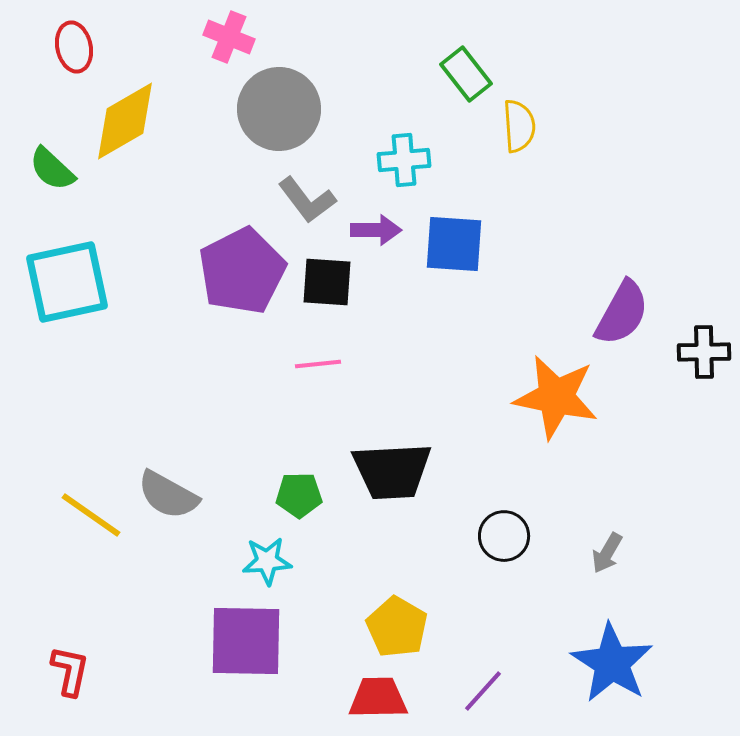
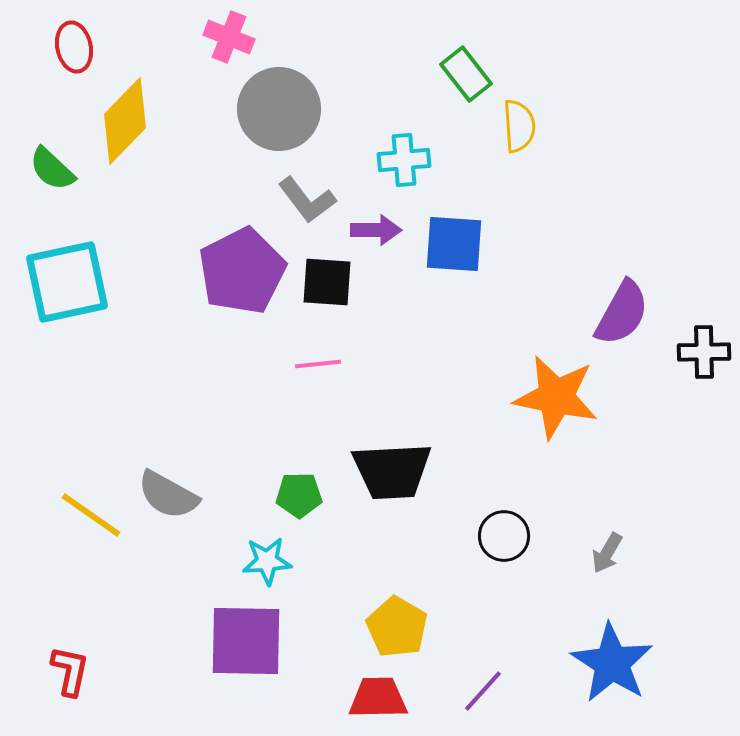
yellow diamond: rotated 16 degrees counterclockwise
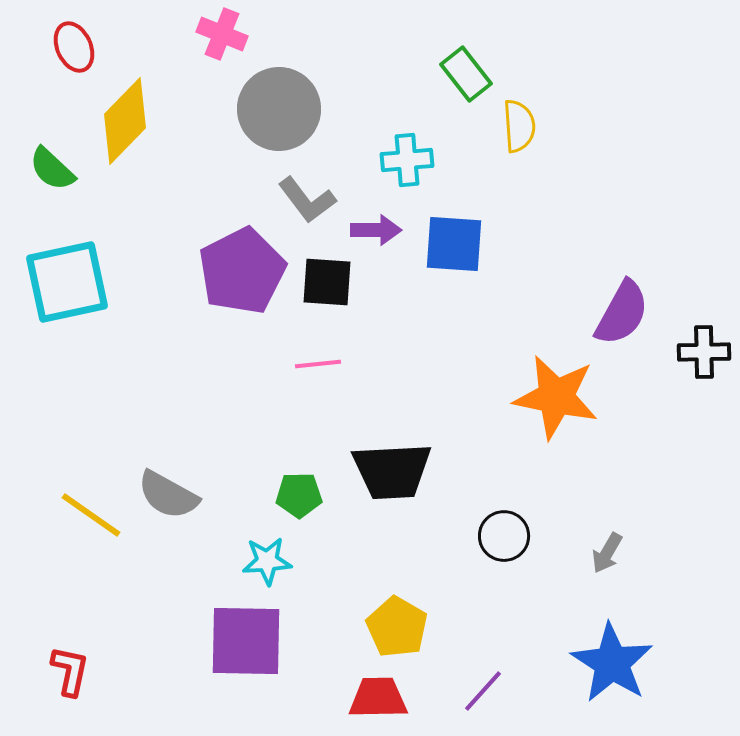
pink cross: moved 7 px left, 3 px up
red ellipse: rotated 12 degrees counterclockwise
cyan cross: moved 3 px right
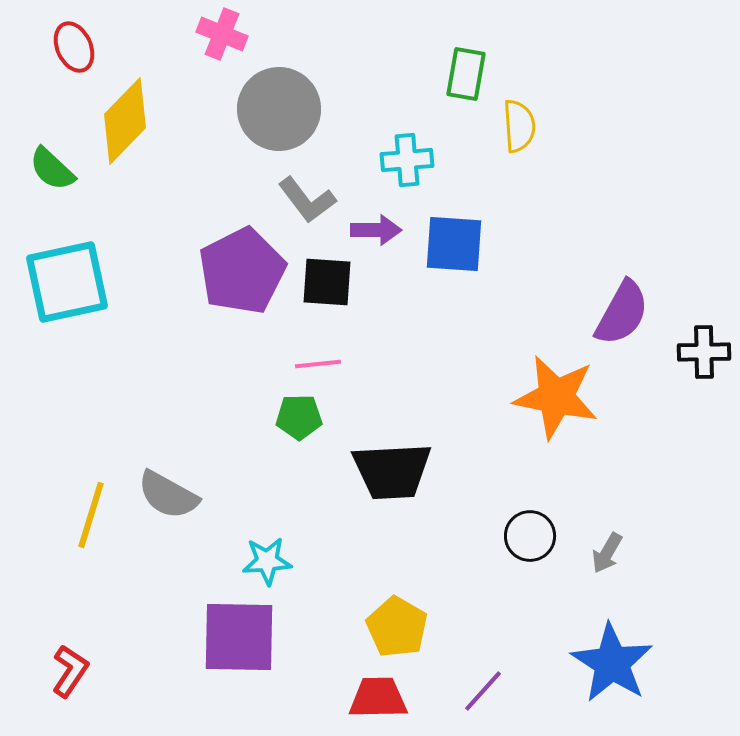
green rectangle: rotated 48 degrees clockwise
green pentagon: moved 78 px up
yellow line: rotated 72 degrees clockwise
black circle: moved 26 px right
purple square: moved 7 px left, 4 px up
red L-shape: rotated 22 degrees clockwise
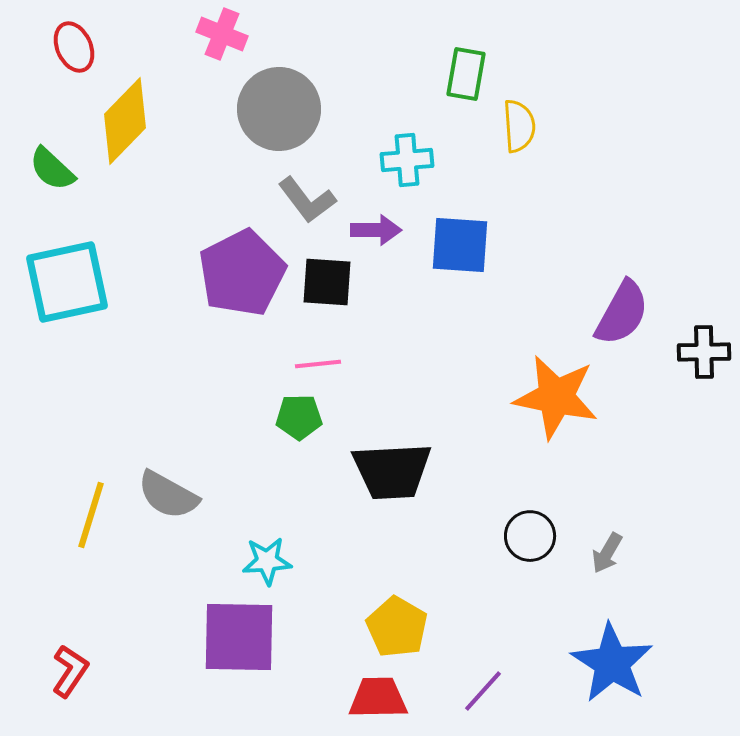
blue square: moved 6 px right, 1 px down
purple pentagon: moved 2 px down
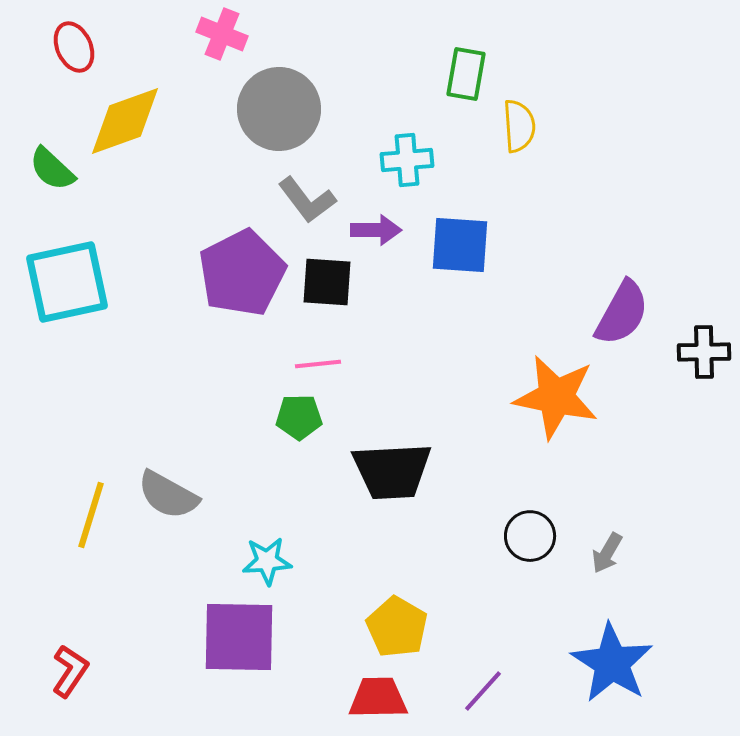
yellow diamond: rotated 26 degrees clockwise
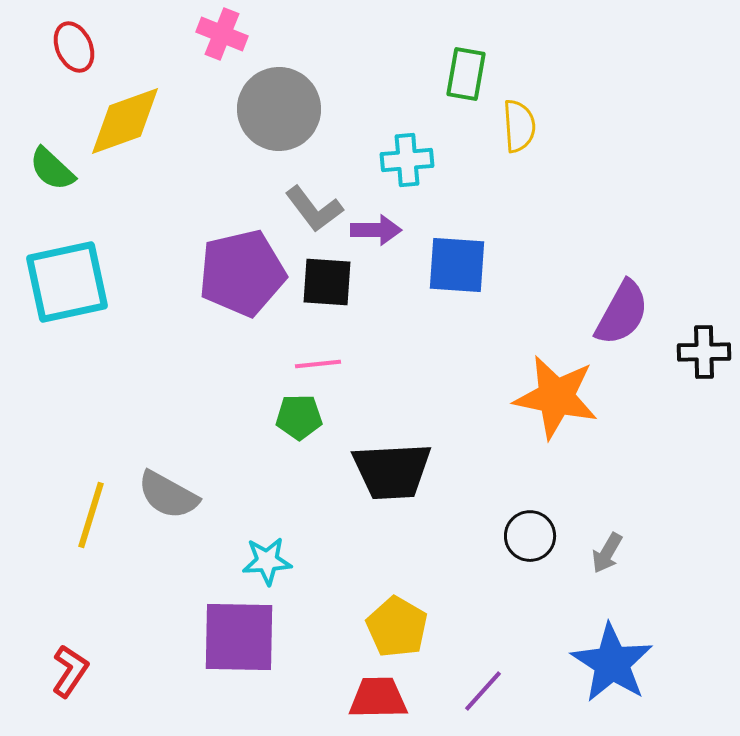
gray L-shape: moved 7 px right, 9 px down
blue square: moved 3 px left, 20 px down
purple pentagon: rotated 14 degrees clockwise
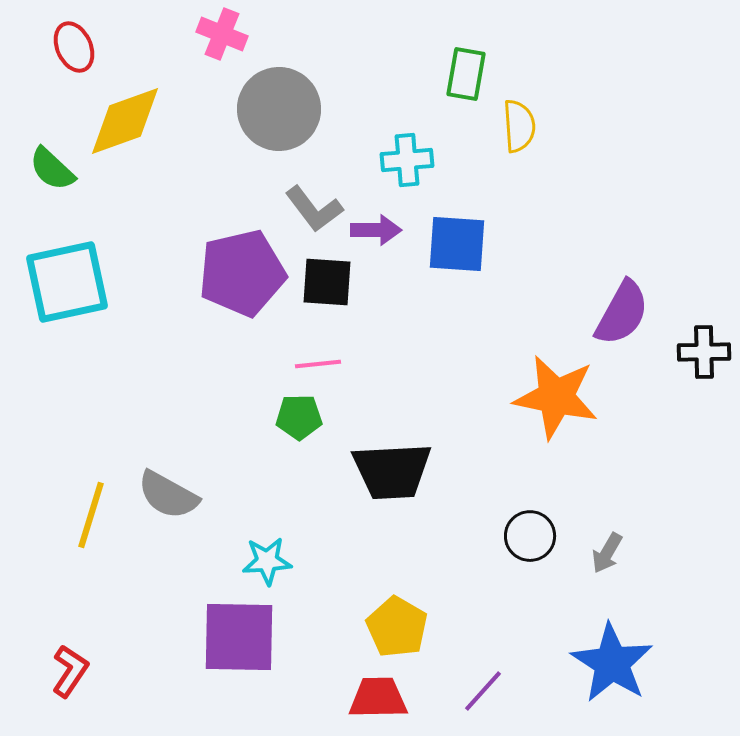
blue square: moved 21 px up
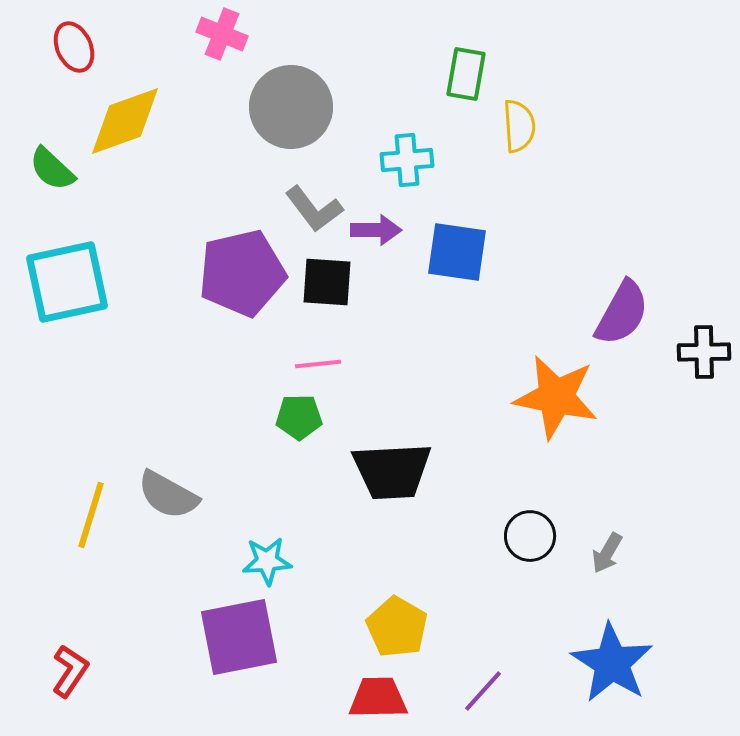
gray circle: moved 12 px right, 2 px up
blue square: moved 8 px down; rotated 4 degrees clockwise
purple square: rotated 12 degrees counterclockwise
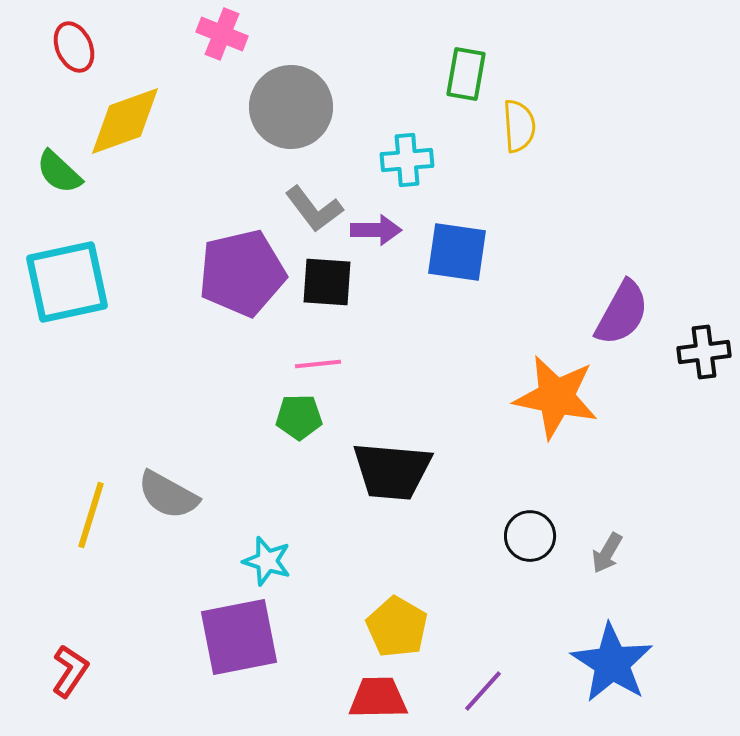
green semicircle: moved 7 px right, 3 px down
black cross: rotated 6 degrees counterclockwise
black trapezoid: rotated 8 degrees clockwise
cyan star: rotated 21 degrees clockwise
